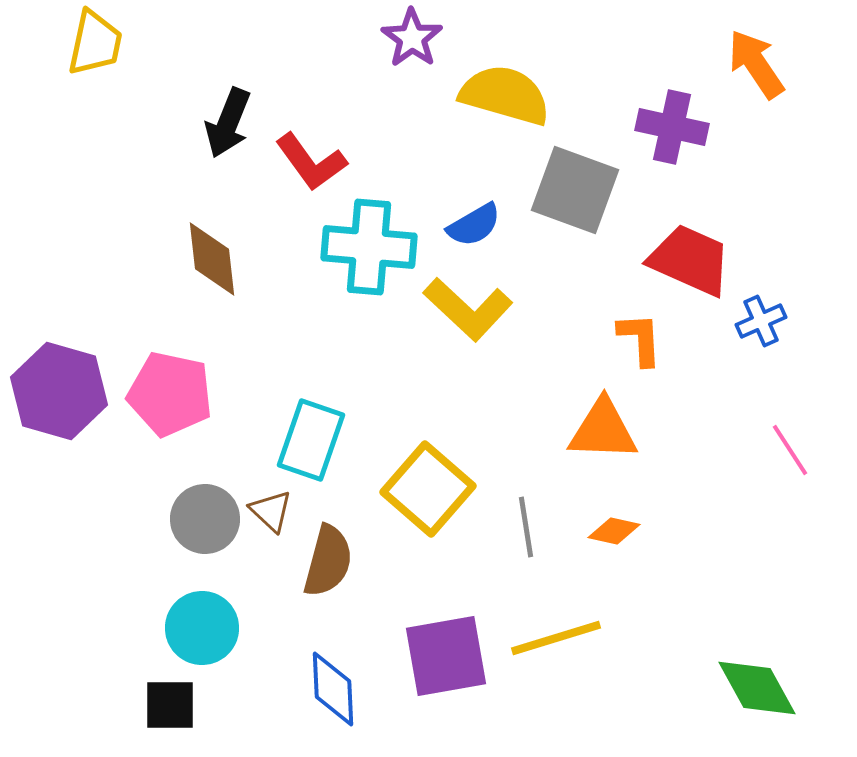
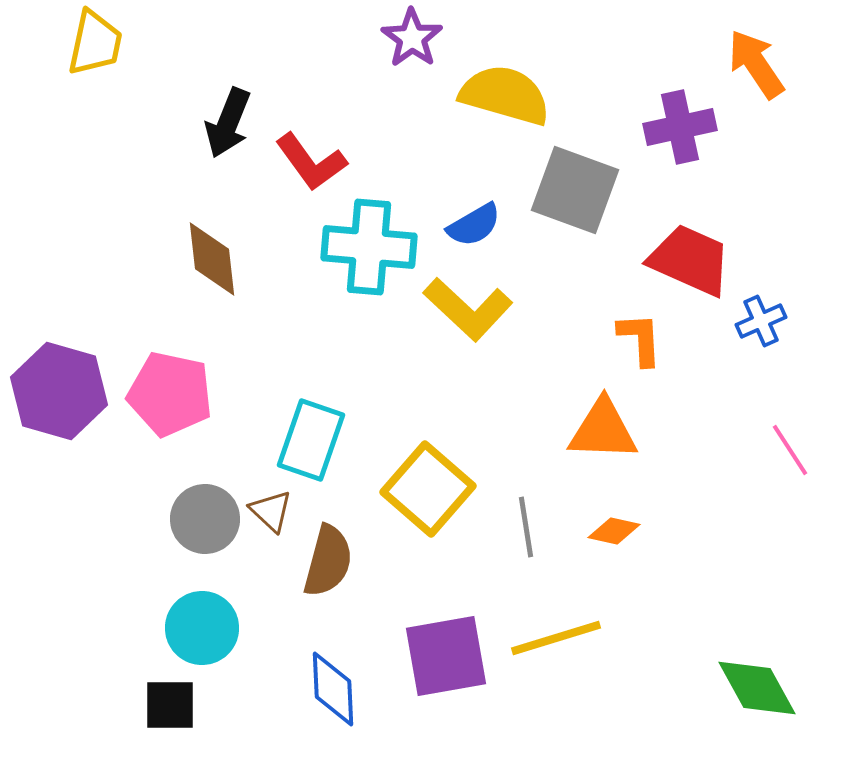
purple cross: moved 8 px right; rotated 24 degrees counterclockwise
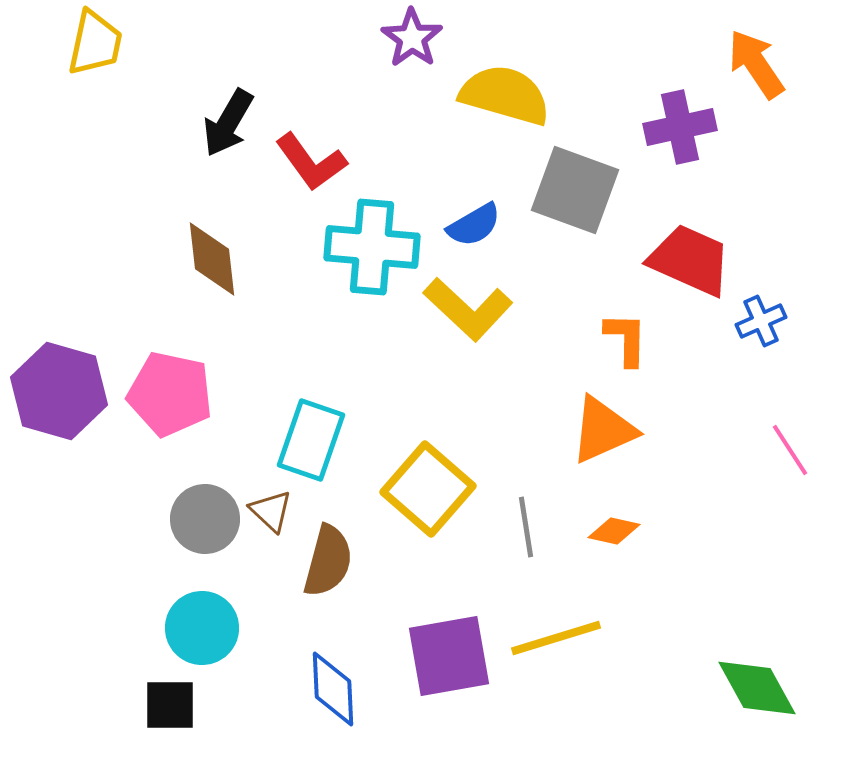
black arrow: rotated 8 degrees clockwise
cyan cross: moved 3 px right
orange L-shape: moved 14 px left; rotated 4 degrees clockwise
orange triangle: rotated 26 degrees counterclockwise
purple square: moved 3 px right
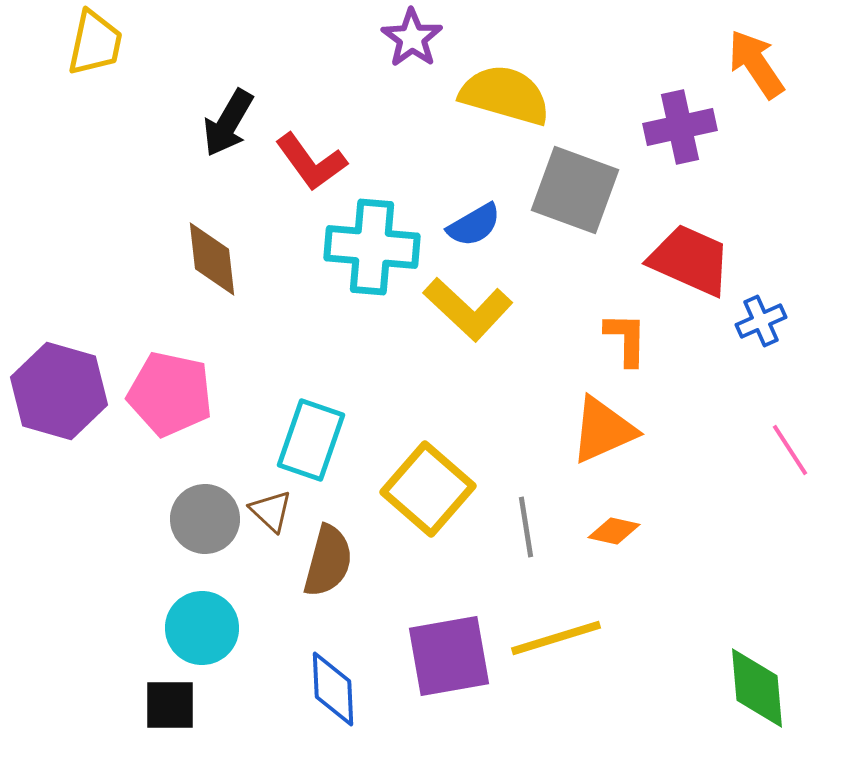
green diamond: rotated 24 degrees clockwise
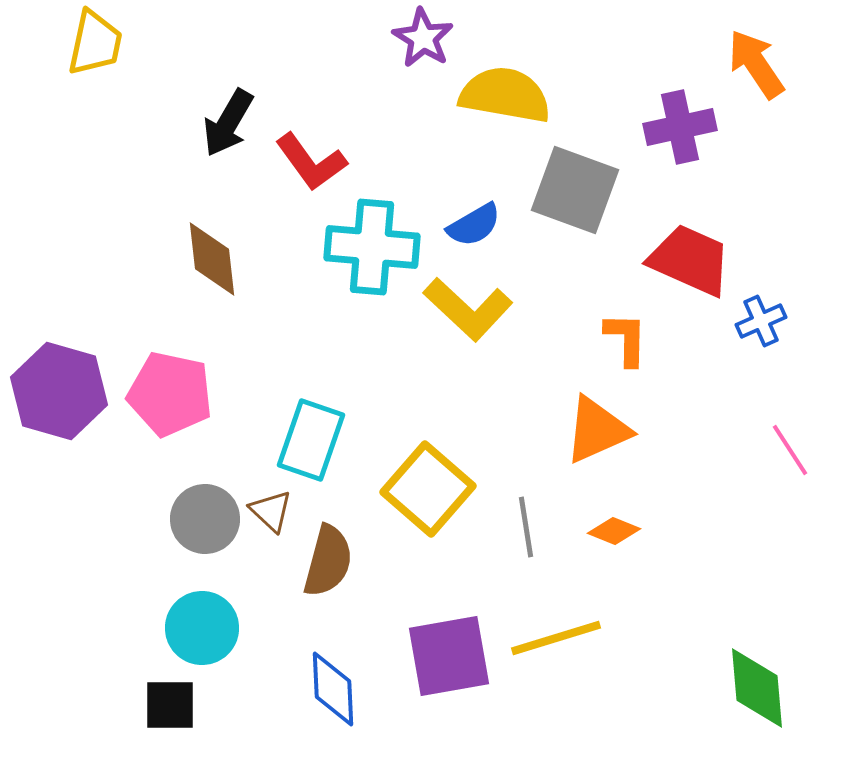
purple star: moved 11 px right; rotated 4 degrees counterclockwise
yellow semicircle: rotated 6 degrees counterclockwise
orange triangle: moved 6 px left
orange diamond: rotated 9 degrees clockwise
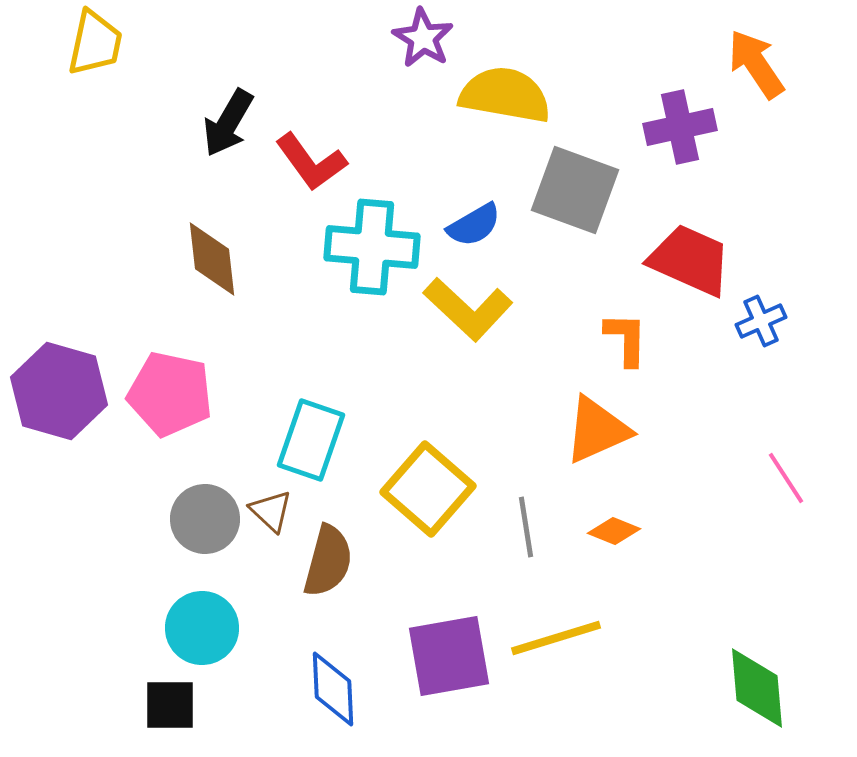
pink line: moved 4 px left, 28 px down
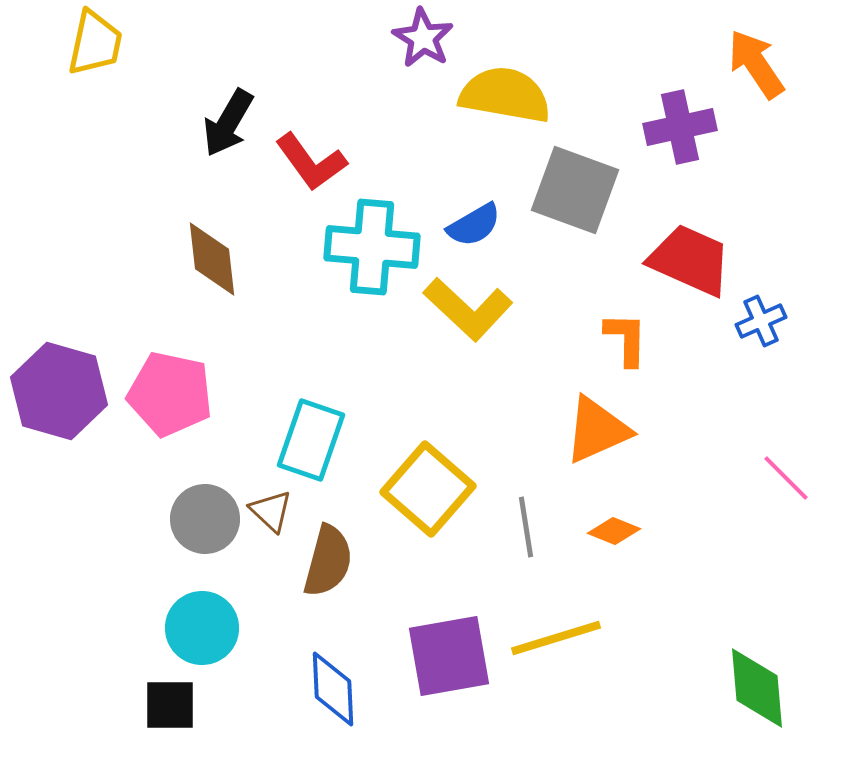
pink line: rotated 12 degrees counterclockwise
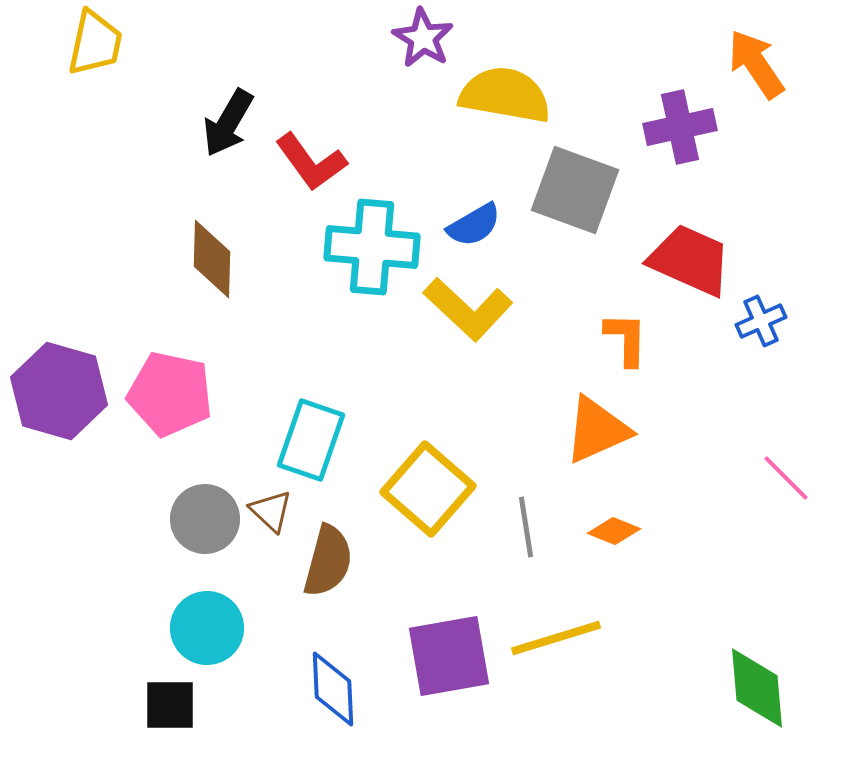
brown diamond: rotated 8 degrees clockwise
cyan circle: moved 5 px right
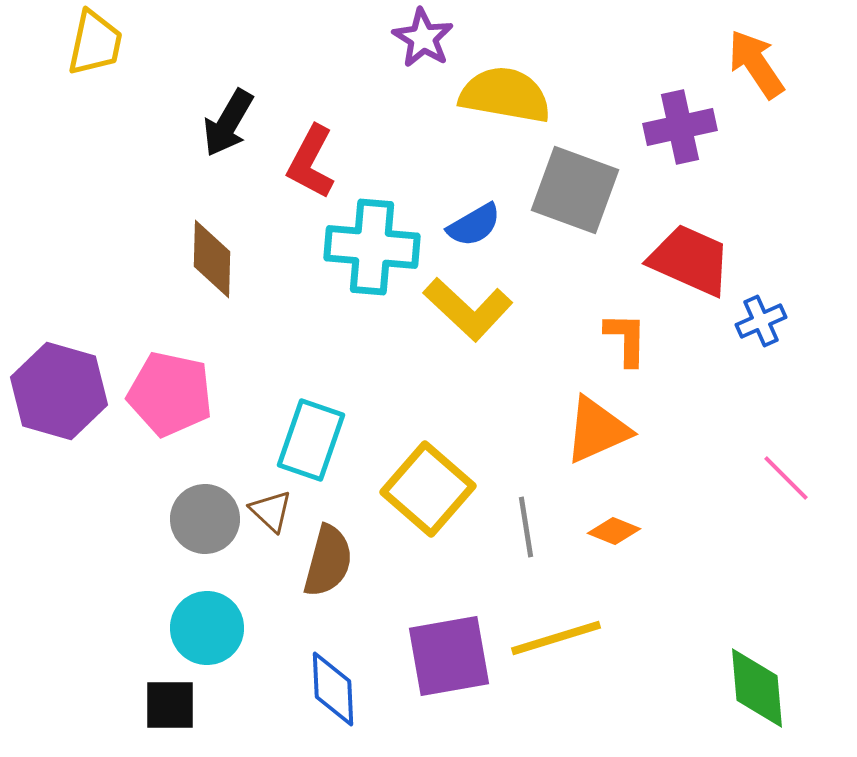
red L-shape: rotated 64 degrees clockwise
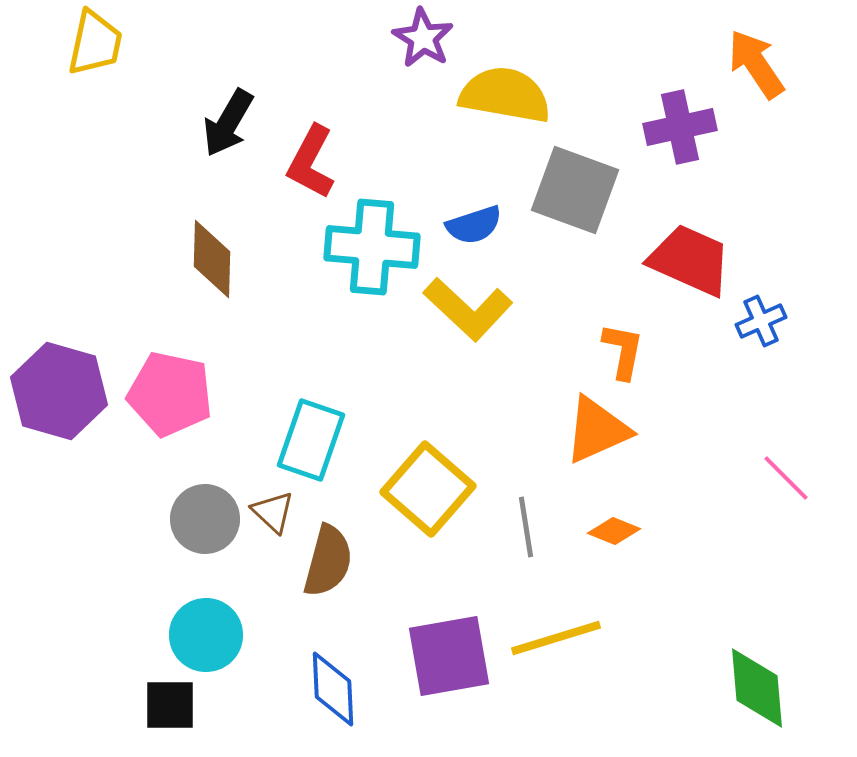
blue semicircle: rotated 12 degrees clockwise
orange L-shape: moved 3 px left, 12 px down; rotated 10 degrees clockwise
brown triangle: moved 2 px right, 1 px down
cyan circle: moved 1 px left, 7 px down
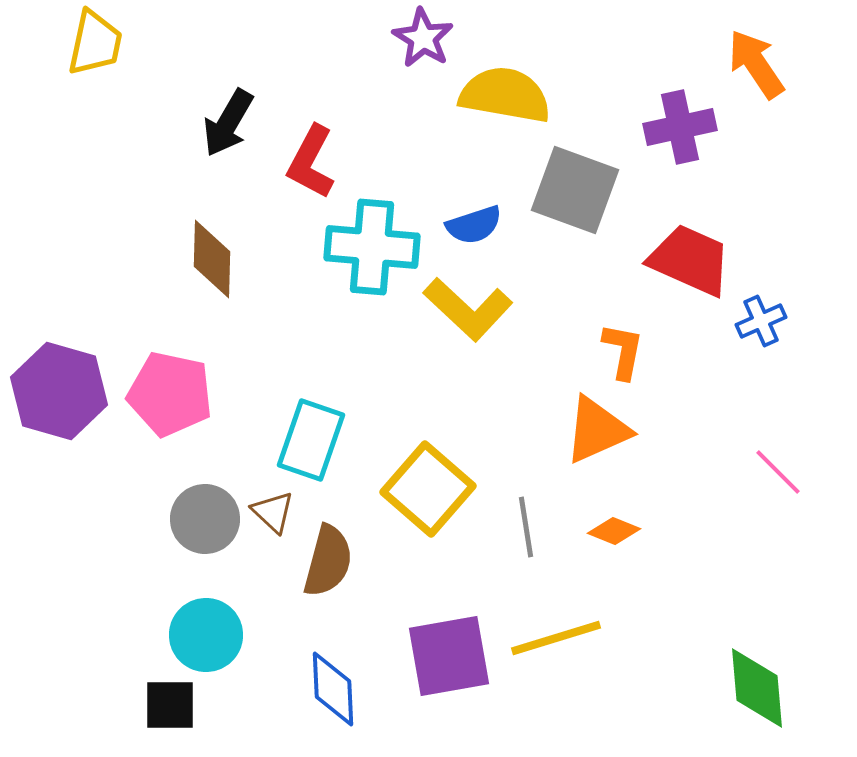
pink line: moved 8 px left, 6 px up
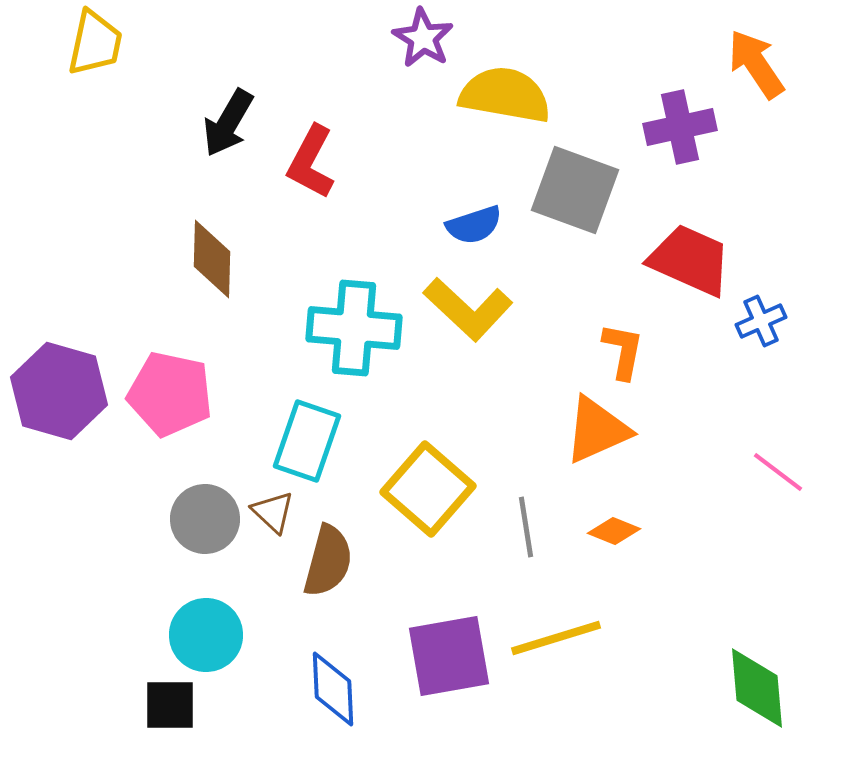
cyan cross: moved 18 px left, 81 px down
cyan rectangle: moved 4 px left, 1 px down
pink line: rotated 8 degrees counterclockwise
